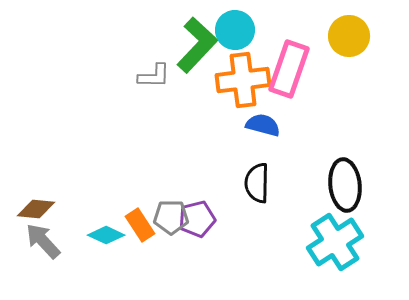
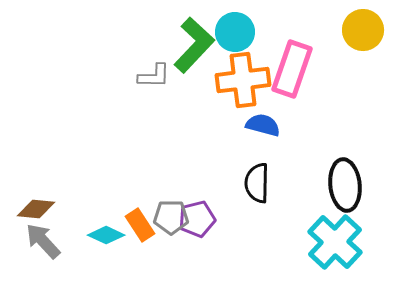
cyan circle: moved 2 px down
yellow circle: moved 14 px right, 6 px up
green L-shape: moved 3 px left
pink rectangle: moved 3 px right
cyan cross: rotated 14 degrees counterclockwise
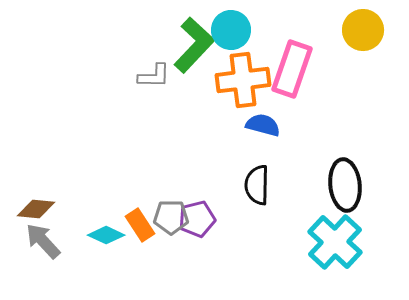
cyan circle: moved 4 px left, 2 px up
black semicircle: moved 2 px down
